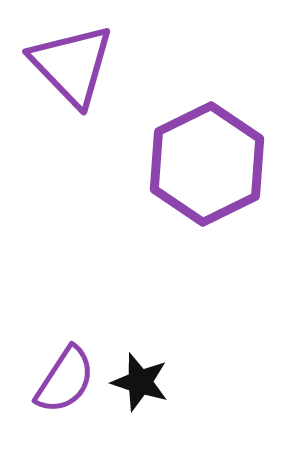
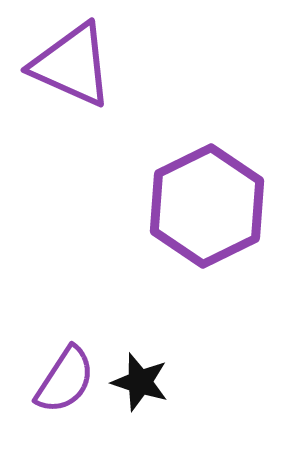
purple triangle: rotated 22 degrees counterclockwise
purple hexagon: moved 42 px down
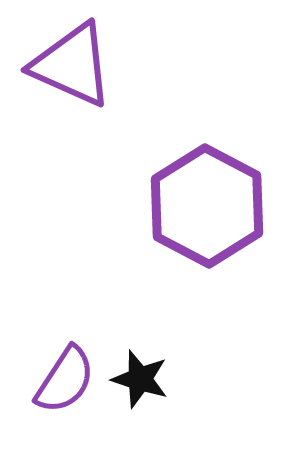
purple hexagon: rotated 6 degrees counterclockwise
black star: moved 3 px up
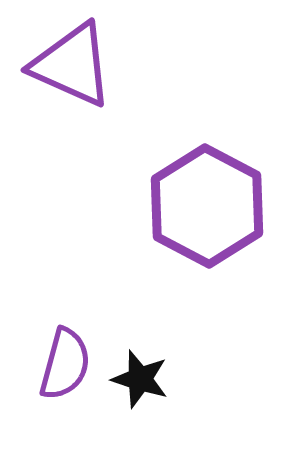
purple semicircle: moved 16 px up; rotated 18 degrees counterclockwise
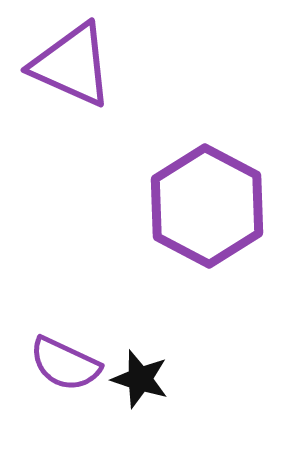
purple semicircle: rotated 100 degrees clockwise
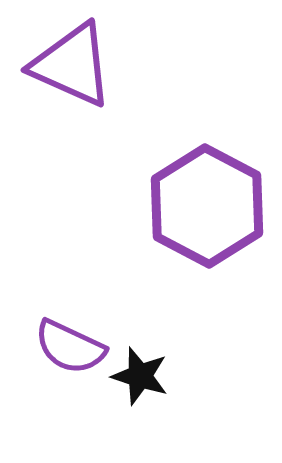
purple semicircle: moved 5 px right, 17 px up
black star: moved 3 px up
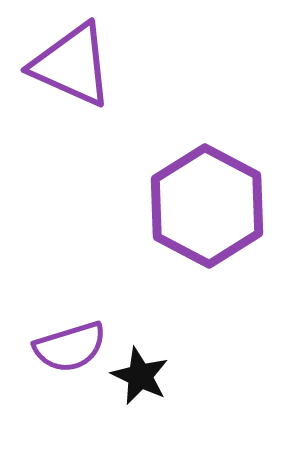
purple semicircle: rotated 42 degrees counterclockwise
black star: rotated 8 degrees clockwise
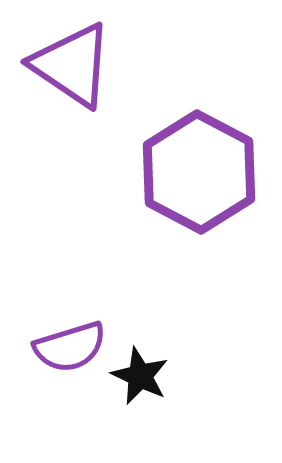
purple triangle: rotated 10 degrees clockwise
purple hexagon: moved 8 px left, 34 px up
